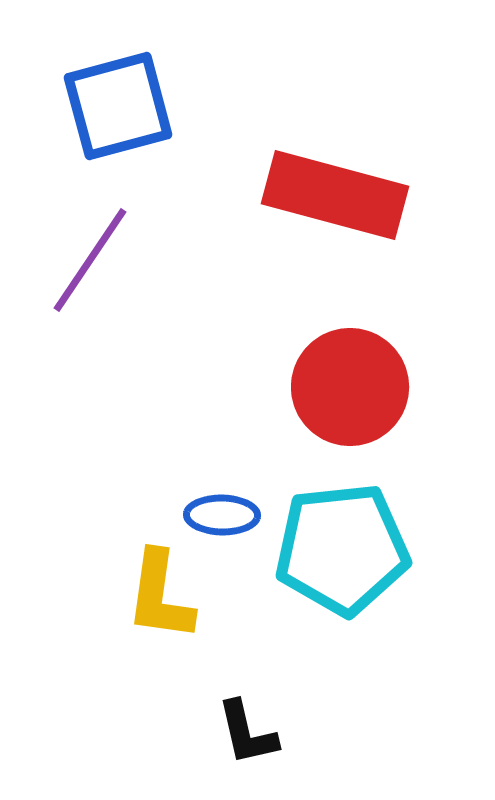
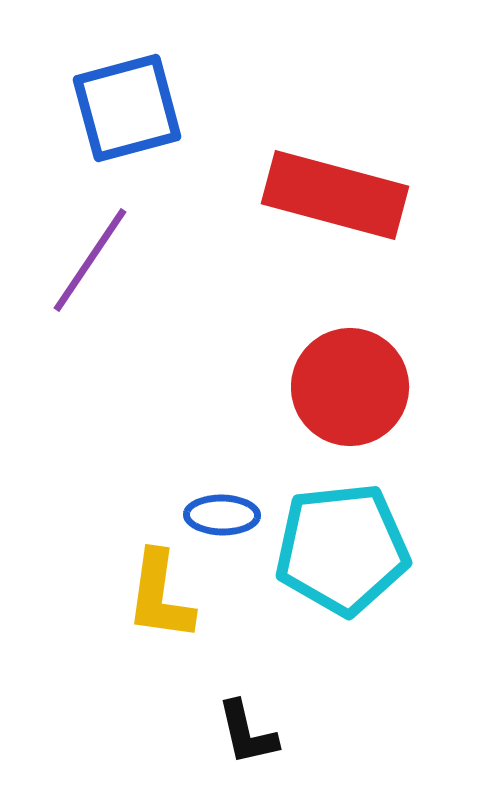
blue square: moved 9 px right, 2 px down
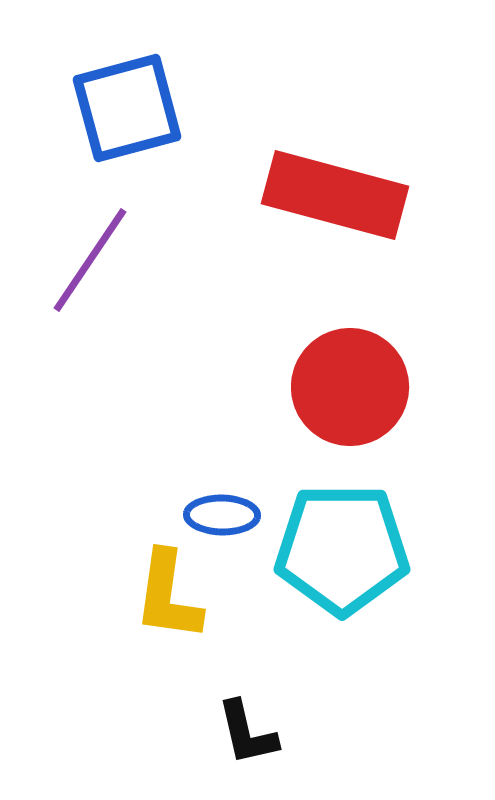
cyan pentagon: rotated 6 degrees clockwise
yellow L-shape: moved 8 px right
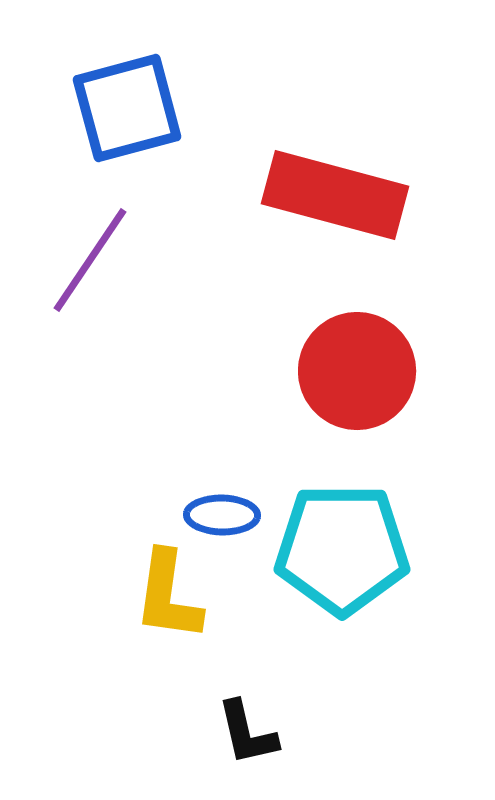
red circle: moved 7 px right, 16 px up
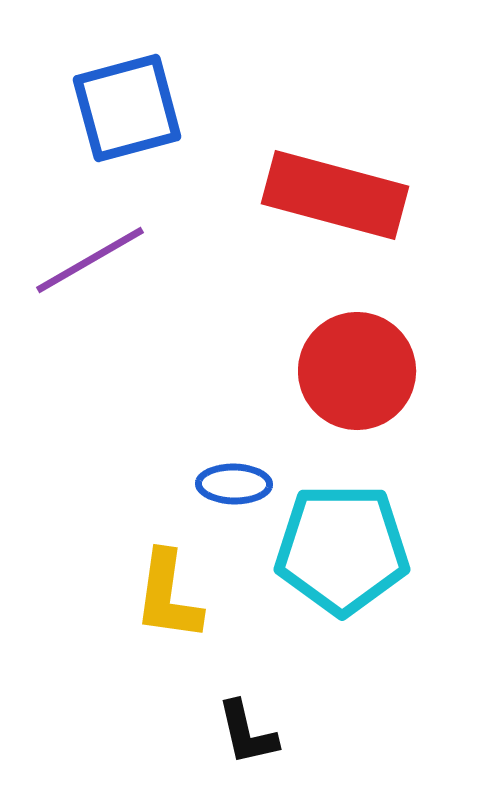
purple line: rotated 26 degrees clockwise
blue ellipse: moved 12 px right, 31 px up
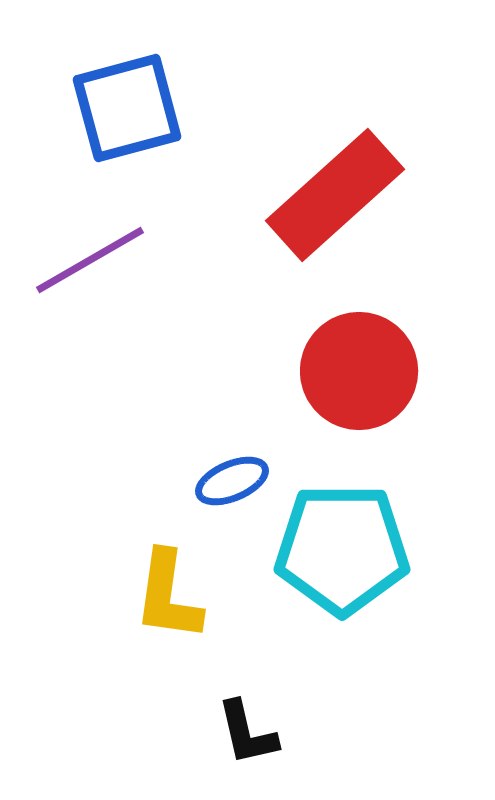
red rectangle: rotated 57 degrees counterclockwise
red circle: moved 2 px right
blue ellipse: moved 2 px left, 3 px up; rotated 24 degrees counterclockwise
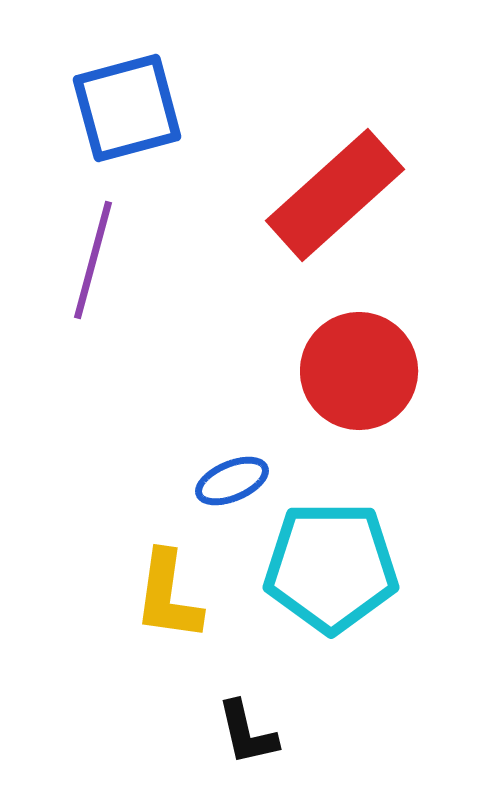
purple line: moved 3 px right; rotated 45 degrees counterclockwise
cyan pentagon: moved 11 px left, 18 px down
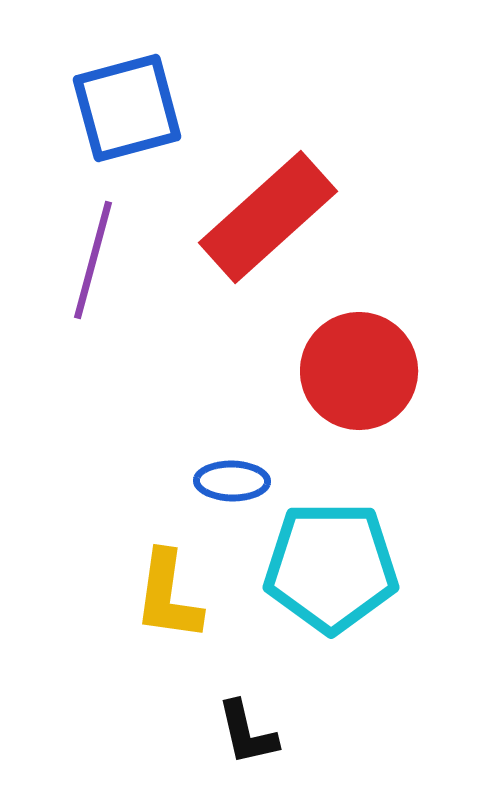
red rectangle: moved 67 px left, 22 px down
blue ellipse: rotated 24 degrees clockwise
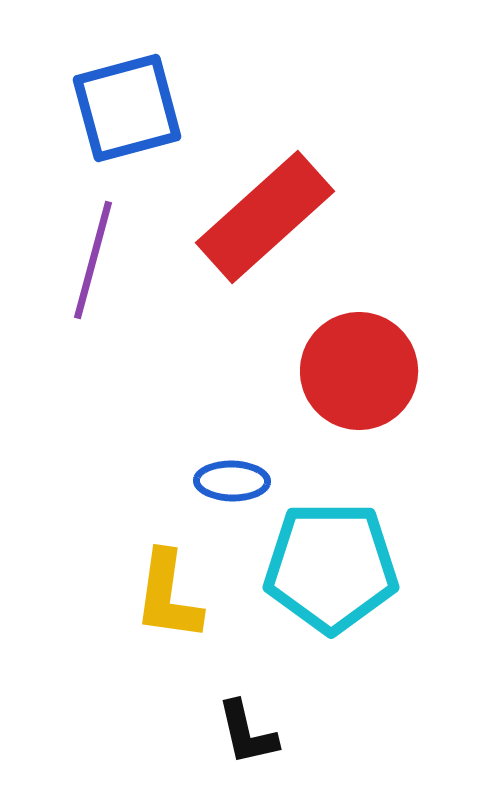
red rectangle: moved 3 px left
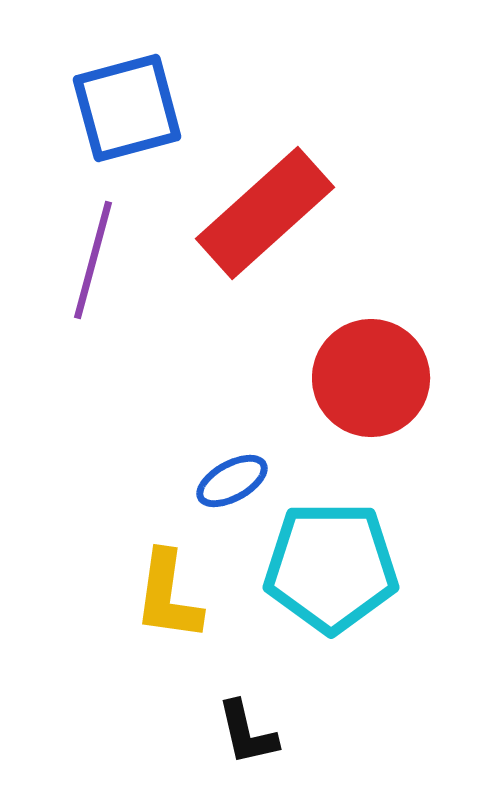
red rectangle: moved 4 px up
red circle: moved 12 px right, 7 px down
blue ellipse: rotated 30 degrees counterclockwise
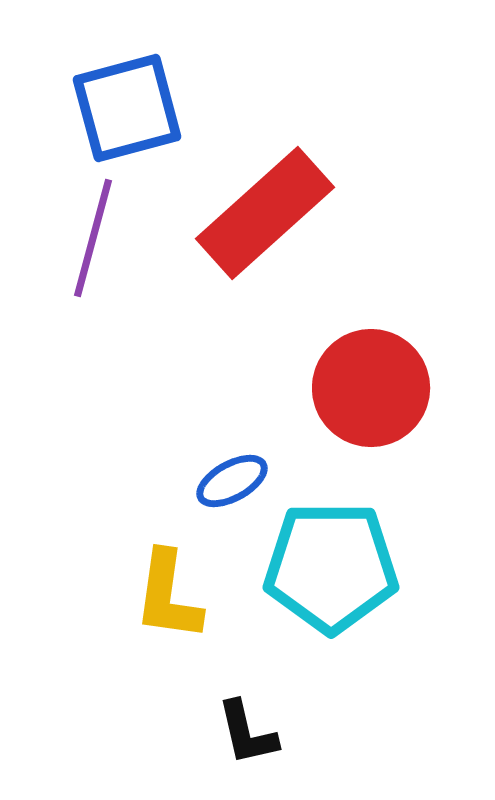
purple line: moved 22 px up
red circle: moved 10 px down
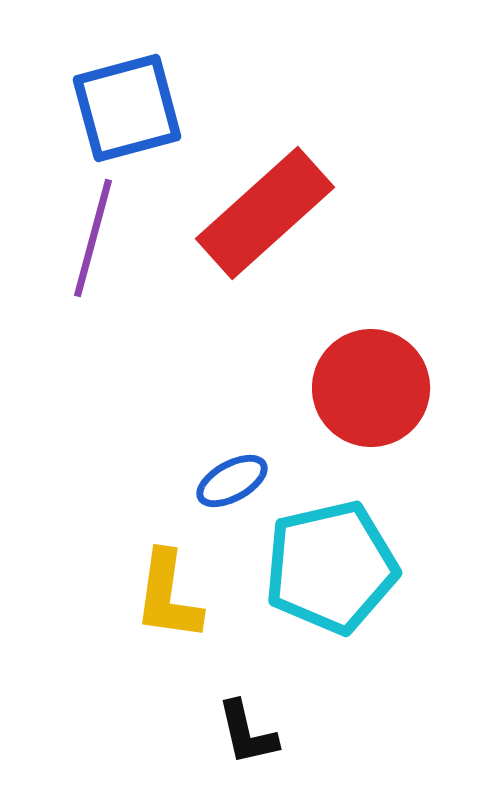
cyan pentagon: rotated 13 degrees counterclockwise
